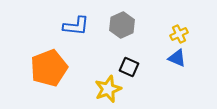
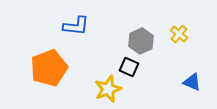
gray hexagon: moved 19 px right, 16 px down
yellow cross: rotated 24 degrees counterclockwise
blue triangle: moved 15 px right, 24 px down
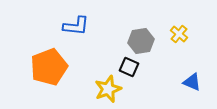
gray hexagon: rotated 15 degrees clockwise
orange pentagon: moved 1 px up
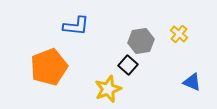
black square: moved 1 px left, 2 px up; rotated 18 degrees clockwise
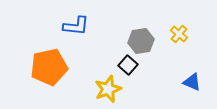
orange pentagon: rotated 9 degrees clockwise
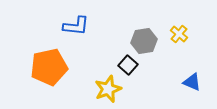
gray hexagon: moved 3 px right
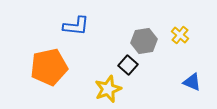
yellow cross: moved 1 px right, 1 px down
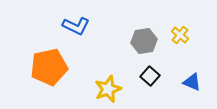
blue L-shape: rotated 20 degrees clockwise
black square: moved 22 px right, 11 px down
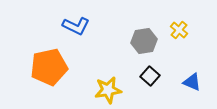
yellow cross: moved 1 px left, 5 px up
yellow star: moved 1 px down; rotated 12 degrees clockwise
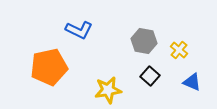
blue L-shape: moved 3 px right, 4 px down
yellow cross: moved 20 px down
gray hexagon: rotated 20 degrees clockwise
